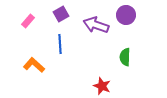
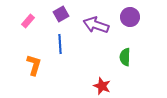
purple circle: moved 4 px right, 2 px down
orange L-shape: rotated 65 degrees clockwise
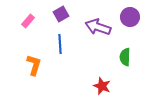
purple arrow: moved 2 px right, 2 px down
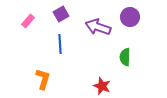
orange L-shape: moved 9 px right, 14 px down
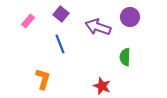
purple square: rotated 21 degrees counterclockwise
blue line: rotated 18 degrees counterclockwise
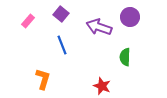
purple arrow: moved 1 px right
blue line: moved 2 px right, 1 px down
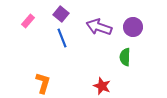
purple circle: moved 3 px right, 10 px down
blue line: moved 7 px up
orange L-shape: moved 4 px down
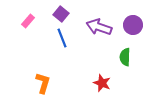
purple circle: moved 2 px up
red star: moved 3 px up
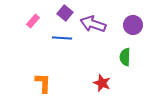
purple square: moved 4 px right, 1 px up
pink rectangle: moved 5 px right
purple arrow: moved 6 px left, 3 px up
blue line: rotated 66 degrees counterclockwise
orange L-shape: rotated 15 degrees counterclockwise
